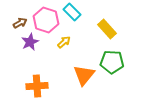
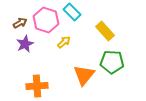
yellow rectangle: moved 2 px left, 2 px down
purple star: moved 5 px left, 2 px down
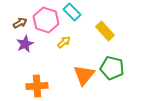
green pentagon: moved 6 px down; rotated 10 degrees clockwise
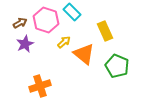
yellow rectangle: rotated 18 degrees clockwise
green pentagon: moved 5 px right, 2 px up; rotated 10 degrees clockwise
orange triangle: moved 21 px up; rotated 30 degrees counterclockwise
orange cross: moved 3 px right; rotated 15 degrees counterclockwise
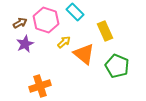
cyan rectangle: moved 3 px right
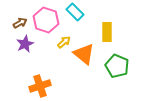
yellow rectangle: moved 2 px right, 1 px down; rotated 24 degrees clockwise
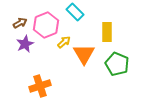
pink hexagon: moved 5 px down; rotated 20 degrees clockwise
orange triangle: rotated 20 degrees clockwise
green pentagon: moved 2 px up
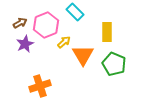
orange triangle: moved 1 px left, 1 px down
green pentagon: moved 3 px left
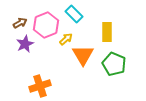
cyan rectangle: moved 1 px left, 2 px down
yellow arrow: moved 2 px right, 3 px up
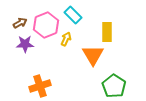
cyan rectangle: moved 1 px left, 1 px down
yellow arrow: rotated 24 degrees counterclockwise
purple star: rotated 24 degrees clockwise
orange triangle: moved 10 px right
green pentagon: moved 22 px down; rotated 10 degrees clockwise
